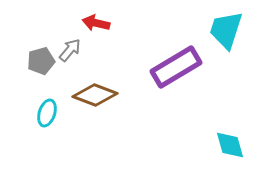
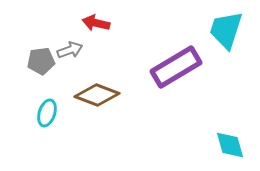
gray arrow: rotated 30 degrees clockwise
gray pentagon: rotated 8 degrees clockwise
brown diamond: moved 2 px right
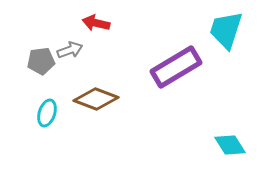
brown diamond: moved 1 px left, 4 px down
cyan diamond: rotated 16 degrees counterclockwise
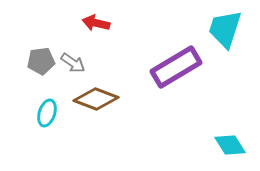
cyan trapezoid: moved 1 px left, 1 px up
gray arrow: moved 3 px right, 13 px down; rotated 55 degrees clockwise
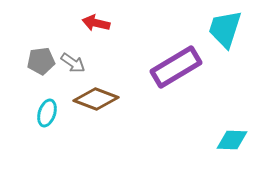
cyan diamond: moved 2 px right, 5 px up; rotated 56 degrees counterclockwise
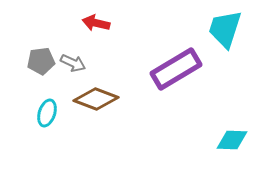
gray arrow: rotated 10 degrees counterclockwise
purple rectangle: moved 2 px down
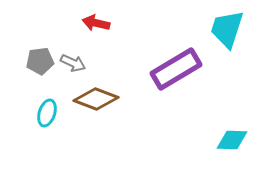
cyan trapezoid: moved 2 px right
gray pentagon: moved 1 px left
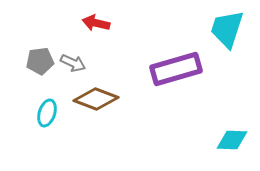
purple rectangle: rotated 15 degrees clockwise
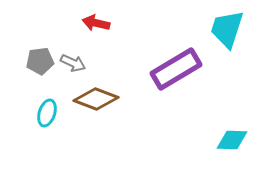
purple rectangle: rotated 15 degrees counterclockwise
